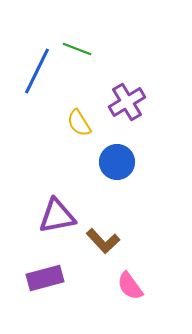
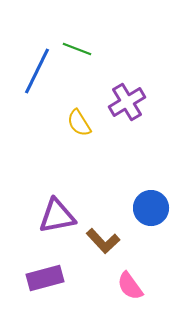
blue circle: moved 34 px right, 46 px down
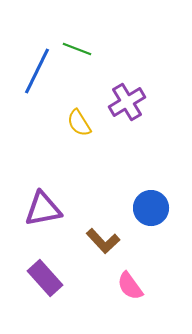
purple triangle: moved 14 px left, 7 px up
purple rectangle: rotated 63 degrees clockwise
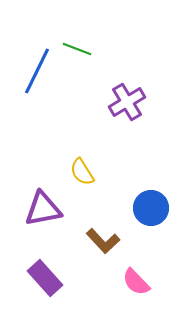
yellow semicircle: moved 3 px right, 49 px down
pink semicircle: moved 6 px right, 4 px up; rotated 8 degrees counterclockwise
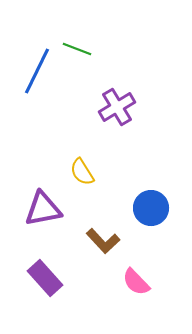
purple cross: moved 10 px left, 5 px down
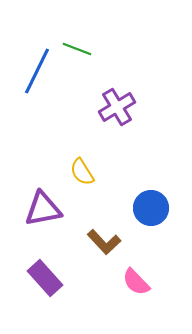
brown L-shape: moved 1 px right, 1 px down
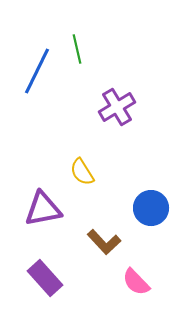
green line: rotated 56 degrees clockwise
